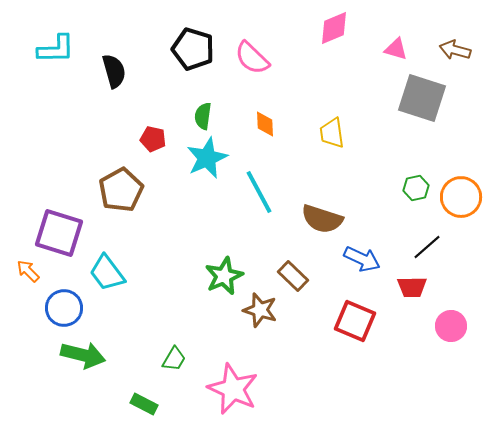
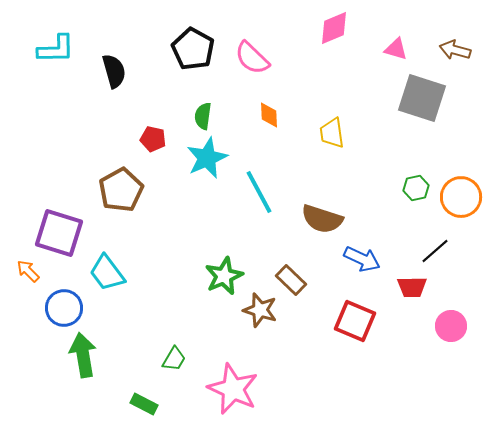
black pentagon: rotated 12 degrees clockwise
orange diamond: moved 4 px right, 9 px up
black line: moved 8 px right, 4 px down
brown rectangle: moved 2 px left, 4 px down
green arrow: rotated 114 degrees counterclockwise
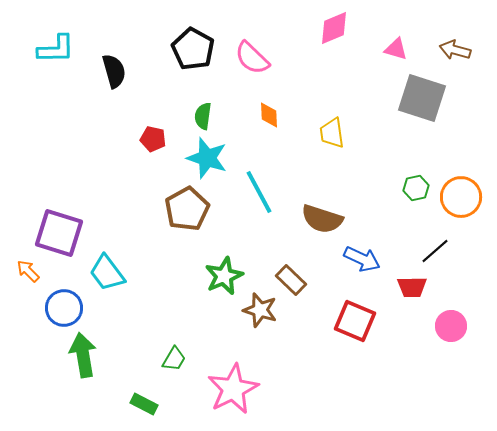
cyan star: rotated 30 degrees counterclockwise
brown pentagon: moved 66 px right, 19 px down
pink star: rotated 21 degrees clockwise
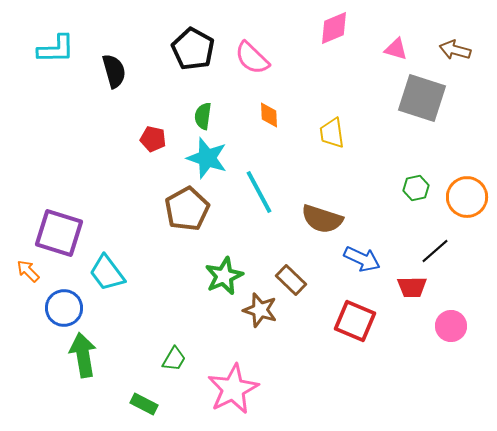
orange circle: moved 6 px right
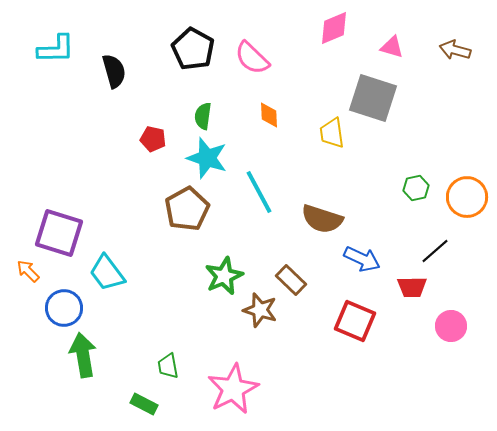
pink triangle: moved 4 px left, 2 px up
gray square: moved 49 px left
green trapezoid: moved 6 px left, 7 px down; rotated 140 degrees clockwise
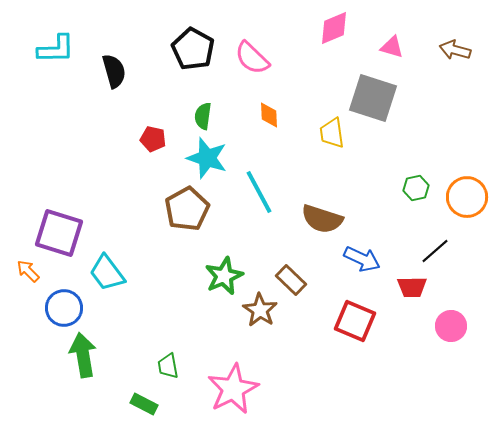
brown star: rotated 16 degrees clockwise
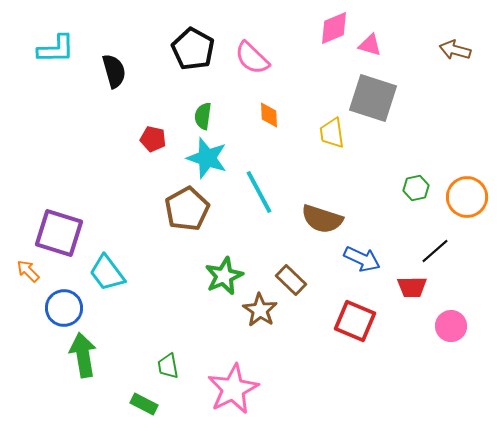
pink triangle: moved 22 px left, 2 px up
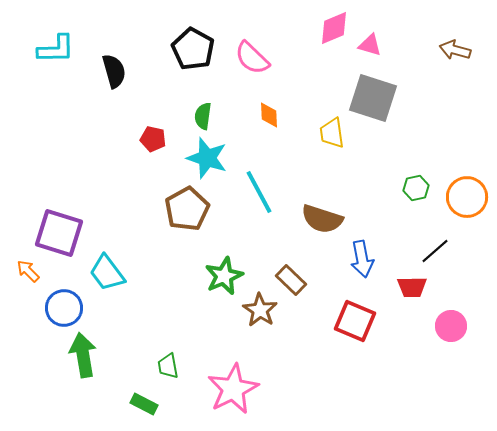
blue arrow: rotated 54 degrees clockwise
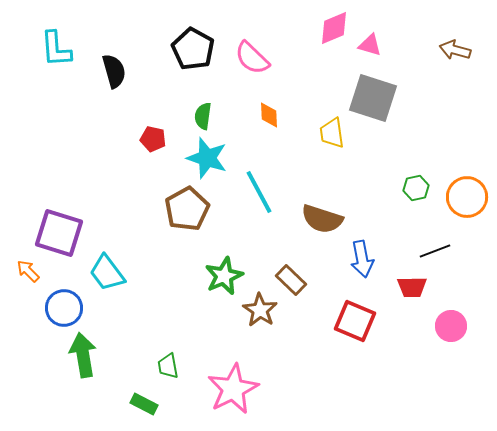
cyan L-shape: rotated 87 degrees clockwise
black line: rotated 20 degrees clockwise
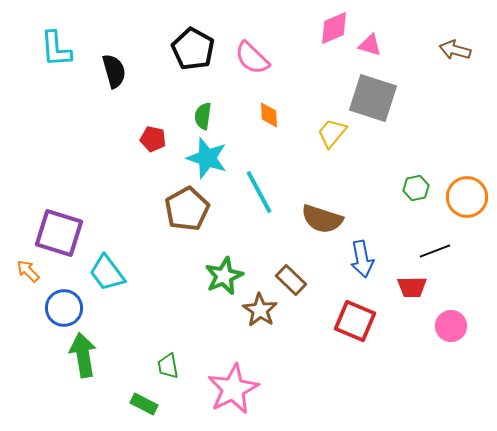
yellow trapezoid: rotated 48 degrees clockwise
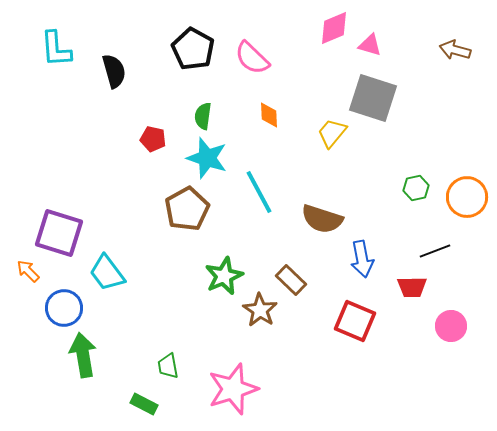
pink star: rotated 9 degrees clockwise
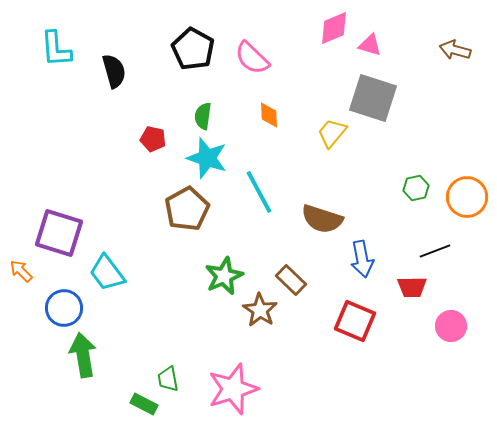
orange arrow: moved 7 px left
green trapezoid: moved 13 px down
